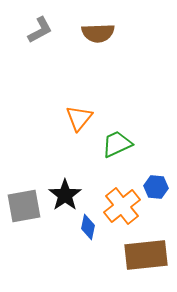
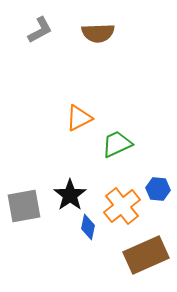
orange triangle: rotated 24 degrees clockwise
blue hexagon: moved 2 px right, 2 px down
black star: moved 5 px right
brown rectangle: rotated 18 degrees counterclockwise
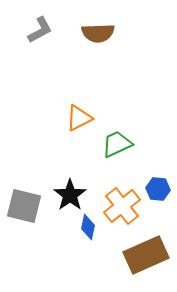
gray square: rotated 24 degrees clockwise
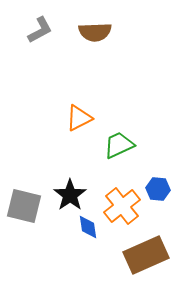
brown semicircle: moved 3 px left, 1 px up
green trapezoid: moved 2 px right, 1 px down
blue diamond: rotated 20 degrees counterclockwise
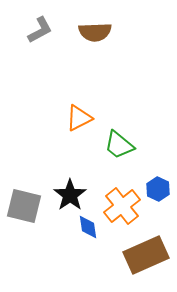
green trapezoid: rotated 116 degrees counterclockwise
blue hexagon: rotated 20 degrees clockwise
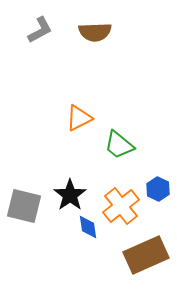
orange cross: moved 1 px left
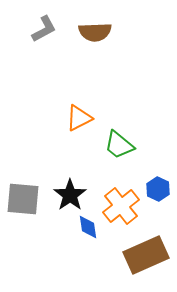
gray L-shape: moved 4 px right, 1 px up
gray square: moved 1 px left, 7 px up; rotated 9 degrees counterclockwise
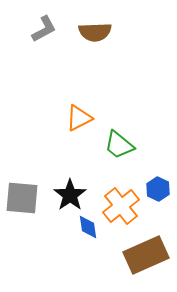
gray square: moved 1 px left, 1 px up
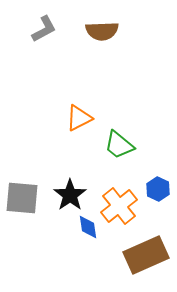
brown semicircle: moved 7 px right, 1 px up
orange cross: moved 2 px left
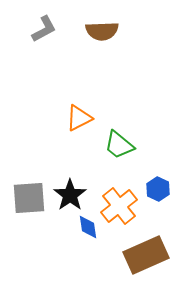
gray square: moved 7 px right; rotated 9 degrees counterclockwise
